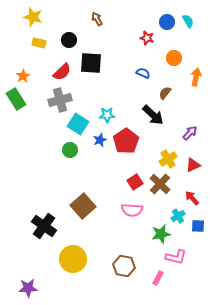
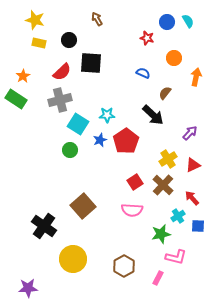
yellow star: moved 2 px right, 3 px down
green rectangle: rotated 25 degrees counterclockwise
brown cross: moved 3 px right, 1 px down
brown hexagon: rotated 20 degrees clockwise
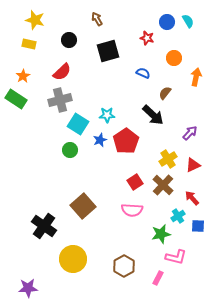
yellow rectangle: moved 10 px left, 1 px down
black square: moved 17 px right, 12 px up; rotated 20 degrees counterclockwise
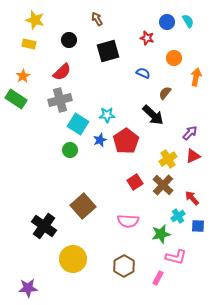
red triangle: moved 9 px up
pink semicircle: moved 4 px left, 11 px down
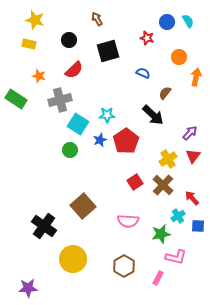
orange circle: moved 5 px right, 1 px up
red semicircle: moved 12 px right, 2 px up
orange star: moved 16 px right; rotated 24 degrees counterclockwise
red triangle: rotated 28 degrees counterclockwise
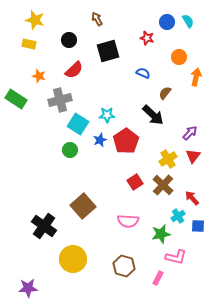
brown hexagon: rotated 15 degrees counterclockwise
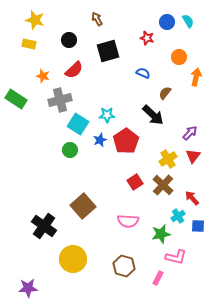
orange star: moved 4 px right
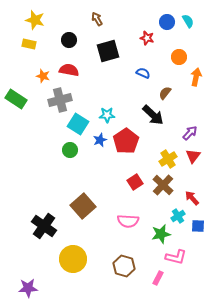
red semicircle: moved 5 px left; rotated 126 degrees counterclockwise
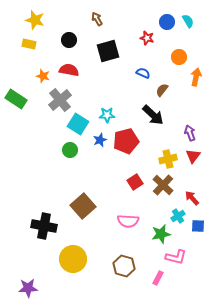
brown semicircle: moved 3 px left, 3 px up
gray cross: rotated 25 degrees counterclockwise
purple arrow: rotated 63 degrees counterclockwise
red pentagon: rotated 20 degrees clockwise
yellow cross: rotated 18 degrees clockwise
black cross: rotated 25 degrees counterclockwise
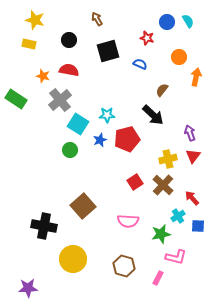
blue semicircle: moved 3 px left, 9 px up
red pentagon: moved 1 px right, 2 px up
